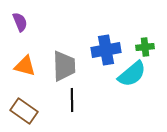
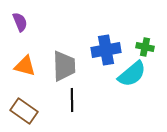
green cross: rotated 18 degrees clockwise
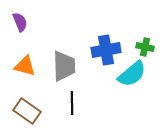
black line: moved 3 px down
brown rectangle: moved 3 px right
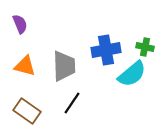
purple semicircle: moved 2 px down
black line: rotated 35 degrees clockwise
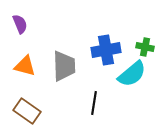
black line: moved 22 px right; rotated 25 degrees counterclockwise
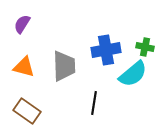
purple semicircle: moved 2 px right; rotated 126 degrees counterclockwise
orange triangle: moved 1 px left, 1 px down
cyan semicircle: moved 1 px right
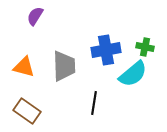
purple semicircle: moved 13 px right, 8 px up
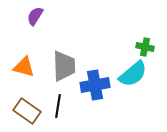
blue cross: moved 11 px left, 35 px down
black line: moved 36 px left, 3 px down
